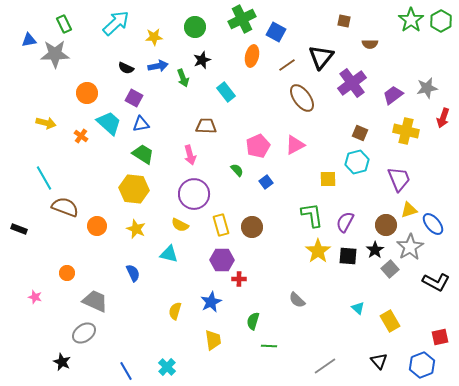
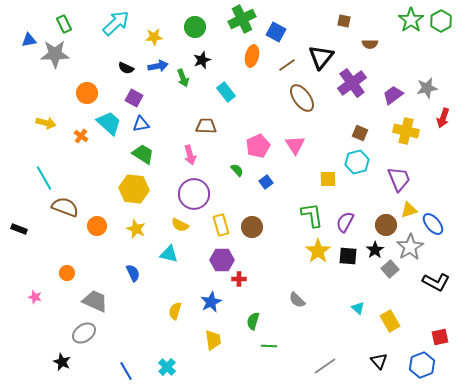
pink triangle at (295, 145): rotated 35 degrees counterclockwise
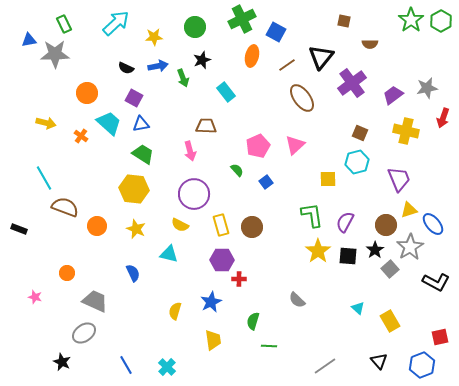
pink triangle at (295, 145): rotated 20 degrees clockwise
pink arrow at (190, 155): moved 4 px up
blue line at (126, 371): moved 6 px up
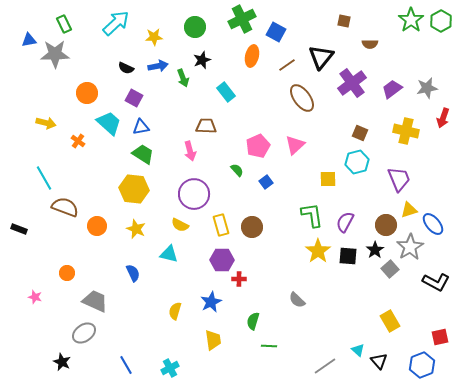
purple trapezoid at (393, 95): moved 1 px left, 6 px up
blue triangle at (141, 124): moved 3 px down
orange cross at (81, 136): moved 3 px left, 5 px down
cyan triangle at (358, 308): moved 42 px down
cyan cross at (167, 367): moved 3 px right, 1 px down; rotated 18 degrees clockwise
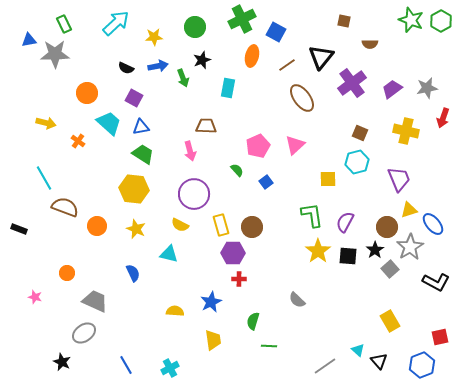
green star at (411, 20): rotated 15 degrees counterclockwise
cyan rectangle at (226, 92): moved 2 px right, 4 px up; rotated 48 degrees clockwise
brown circle at (386, 225): moved 1 px right, 2 px down
purple hexagon at (222, 260): moved 11 px right, 7 px up
yellow semicircle at (175, 311): rotated 78 degrees clockwise
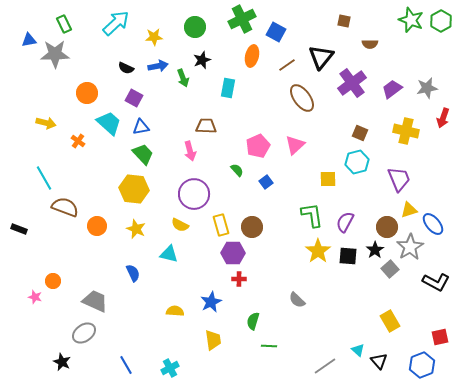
green trapezoid at (143, 154): rotated 15 degrees clockwise
orange circle at (67, 273): moved 14 px left, 8 px down
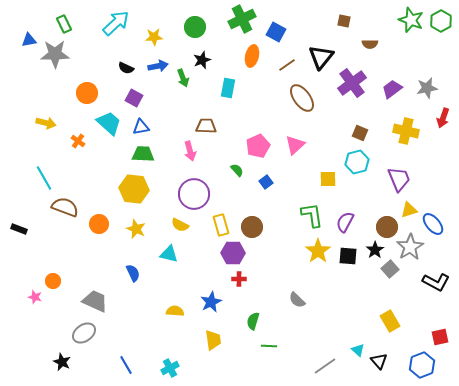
green trapezoid at (143, 154): rotated 45 degrees counterclockwise
orange circle at (97, 226): moved 2 px right, 2 px up
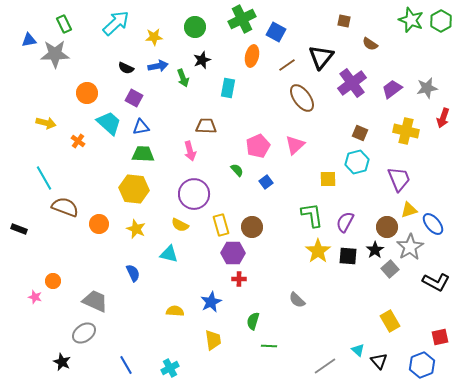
brown semicircle at (370, 44): rotated 35 degrees clockwise
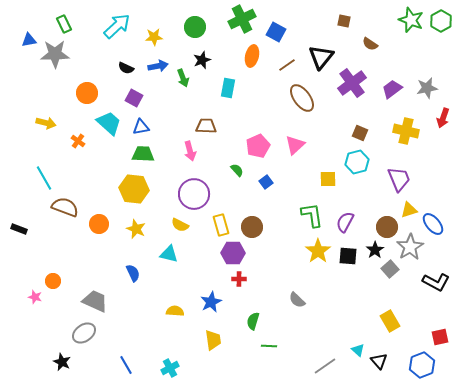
cyan arrow at (116, 23): moved 1 px right, 3 px down
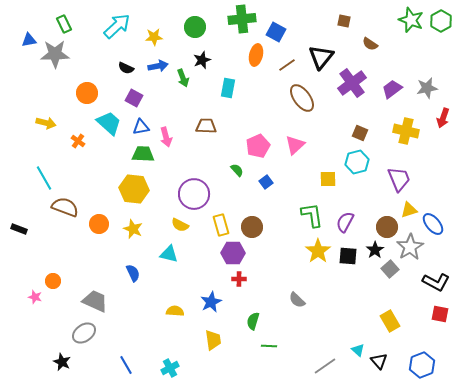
green cross at (242, 19): rotated 20 degrees clockwise
orange ellipse at (252, 56): moved 4 px right, 1 px up
pink arrow at (190, 151): moved 24 px left, 14 px up
yellow star at (136, 229): moved 3 px left
red square at (440, 337): moved 23 px up; rotated 24 degrees clockwise
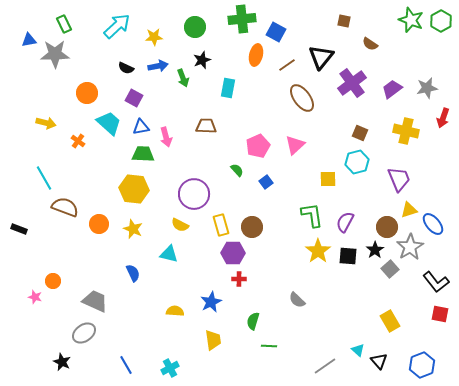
black L-shape at (436, 282): rotated 24 degrees clockwise
